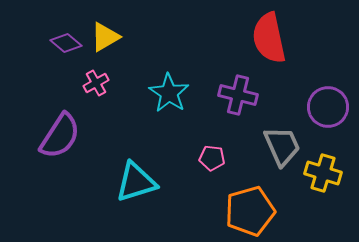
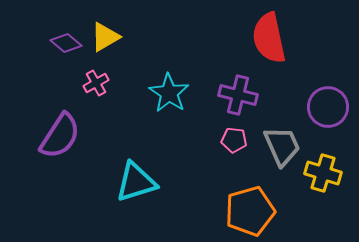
pink pentagon: moved 22 px right, 18 px up
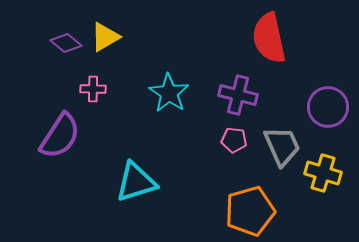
pink cross: moved 3 px left, 6 px down; rotated 30 degrees clockwise
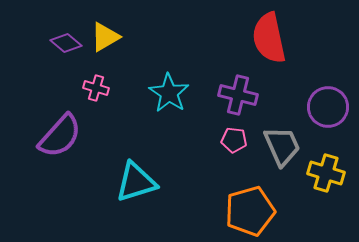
pink cross: moved 3 px right, 1 px up; rotated 15 degrees clockwise
purple semicircle: rotated 9 degrees clockwise
yellow cross: moved 3 px right
